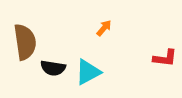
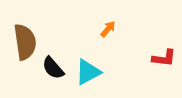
orange arrow: moved 4 px right, 1 px down
red L-shape: moved 1 px left
black semicircle: rotated 40 degrees clockwise
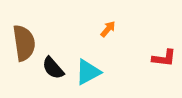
brown semicircle: moved 1 px left, 1 px down
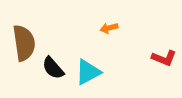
orange arrow: moved 1 px right, 1 px up; rotated 144 degrees counterclockwise
red L-shape: rotated 15 degrees clockwise
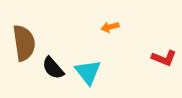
orange arrow: moved 1 px right, 1 px up
cyan triangle: rotated 40 degrees counterclockwise
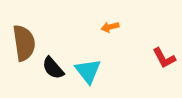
red L-shape: rotated 40 degrees clockwise
cyan triangle: moved 1 px up
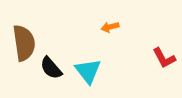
black semicircle: moved 2 px left
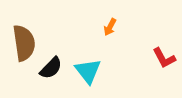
orange arrow: rotated 48 degrees counterclockwise
black semicircle: rotated 95 degrees counterclockwise
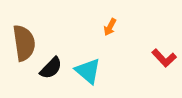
red L-shape: rotated 15 degrees counterclockwise
cyan triangle: rotated 12 degrees counterclockwise
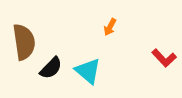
brown semicircle: moved 1 px up
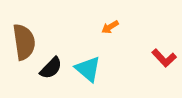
orange arrow: rotated 30 degrees clockwise
cyan triangle: moved 2 px up
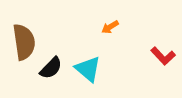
red L-shape: moved 1 px left, 2 px up
